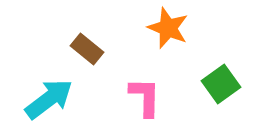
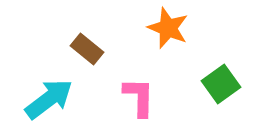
pink L-shape: moved 6 px left
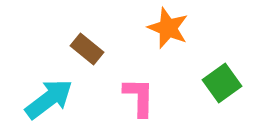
green square: moved 1 px right, 1 px up
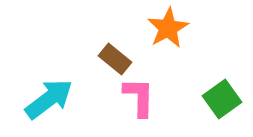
orange star: rotated 21 degrees clockwise
brown rectangle: moved 28 px right, 10 px down
green square: moved 16 px down
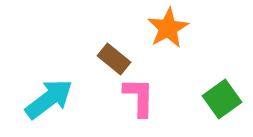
brown rectangle: moved 1 px left
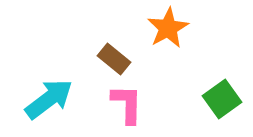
pink L-shape: moved 12 px left, 7 px down
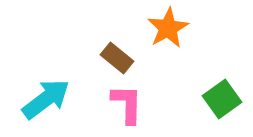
brown rectangle: moved 3 px right, 1 px up
cyan arrow: moved 3 px left
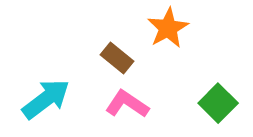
green square: moved 4 px left, 4 px down; rotated 9 degrees counterclockwise
pink L-shape: rotated 57 degrees counterclockwise
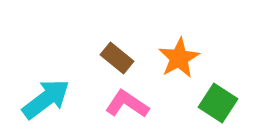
orange star: moved 11 px right, 30 px down
green square: rotated 12 degrees counterclockwise
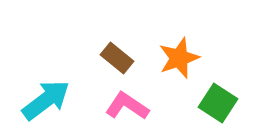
orange star: rotated 9 degrees clockwise
cyan arrow: moved 1 px down
pink L-shape: moved 2 px down
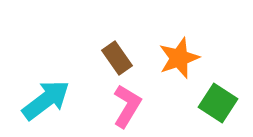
brown rectangle: rotated 16 degrees clockwise
pink L-shape: rotated 87 degrees clockwise
